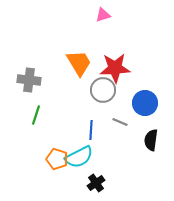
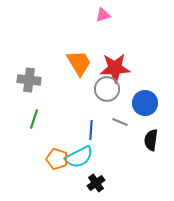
gray circle: moved 4 px right, 1 px up
green line: moved 2 px left, 4 px down
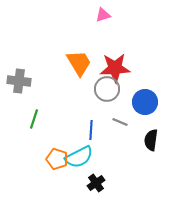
gray cross: moved 10 px left, 1 px down
blue circle: moved 1 px up
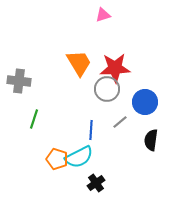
gray line: rotated 63 degrees counterclockwise
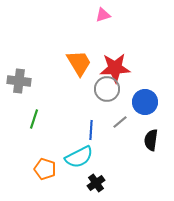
orange pentagon: moved 12 px left, 10 px down
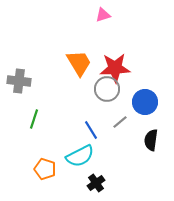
blue line: rotated 36 degrees counterclockwise
cyan semicircle: moved 1 px right, 1 px up
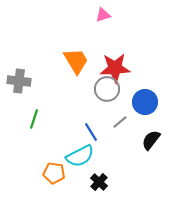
orange trapezoid: moved 3 px left, 2 px up
blue line: moved 2 px down
black semicircle: rotated 30 degrees clockwise
orange pentagon: moved 9 px right, 4 px down; rotated 10 degrees counterclockwise
black cross: moved 3 px right, 1 px up; rotated 12 degrees counterclockwise
